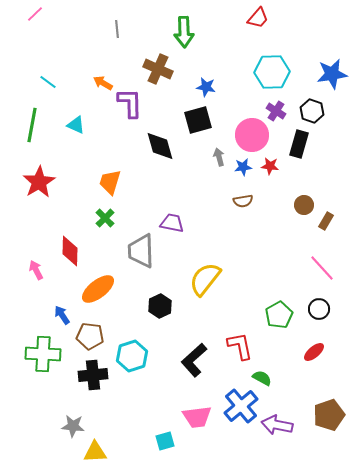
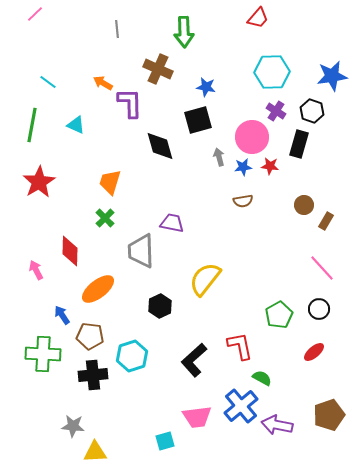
blue star at (332, 74): moved 2 px down
pink circle at (252, 135): moved 2 px down
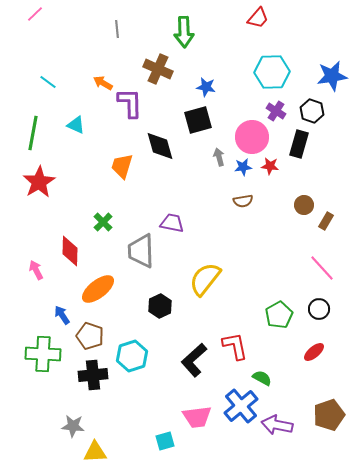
green line at (32, 125): moved 1 px right, 8 px down
orange trapezoid at (110, 182): moved 12 px right, 16 px up
green cross at (105, 218): moved 2 px left, 4 px down
brown pentagon at (90, 336): rotated 12 degrees clockwise
red L-shape at (240, 346): moved 5 px left
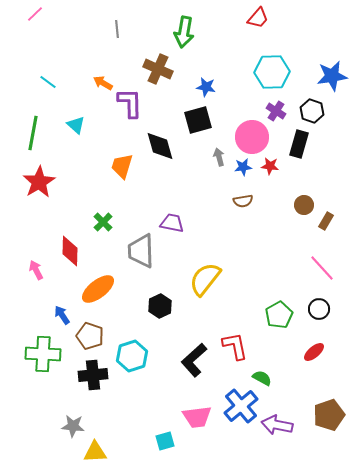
green arrow at (184, 32): rotated 12 degrees clockwise
cyan triangle at (76, 125): rotated 18 degrees clockwise
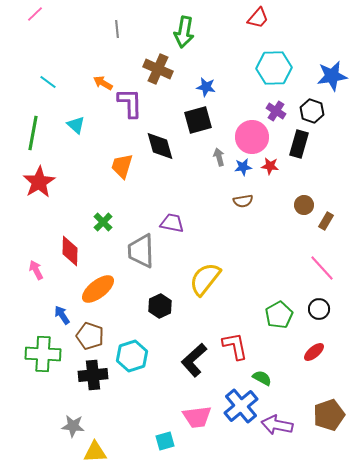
cyan hexagon at (272, 72): moved 2 px right, 4 px up
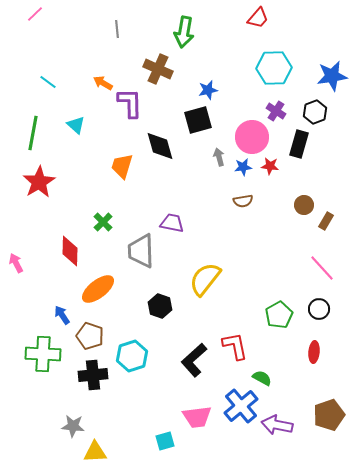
blue star at (206, 87): moved 2 px right, 3 px down; rotated 24 degrees counterclockwise
black hexagon at (312, 111): moved 3 px right, 1 px down; rotated 20 degrees clockwise
pink arrow at (36, 270): moved 20 px left, 7 px up
black hexagon at (160, 306): rotated 15 degrees counterclockwise
red ellipse at (314, 352): rotated 45 degrees counterclockwise
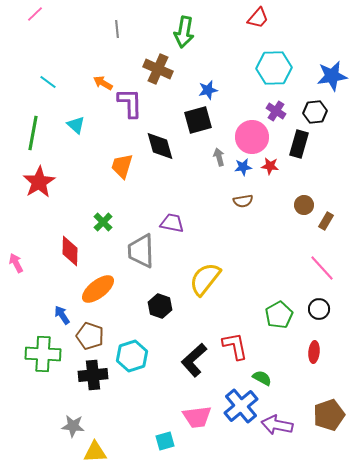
black hexagon at (315, 112): rotated 15 degrees clockwise
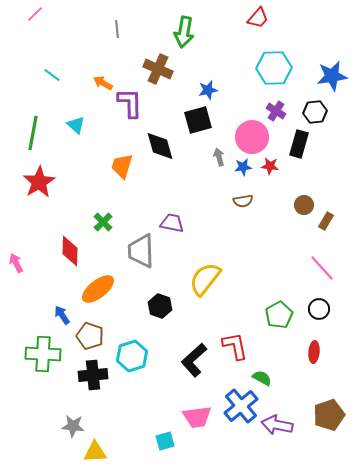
cyan line at (48, 82): moved 4 px right, 7 px up
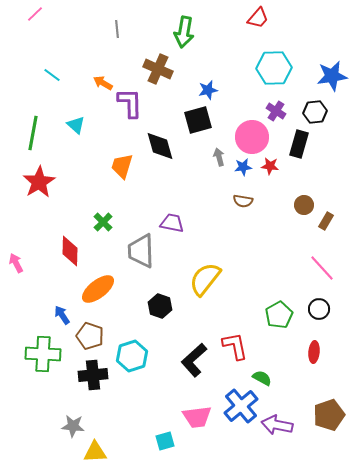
brown semicircle at (243, 201): rotated 18 degrees clockwise
